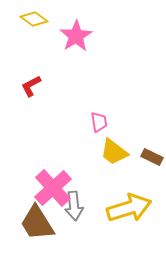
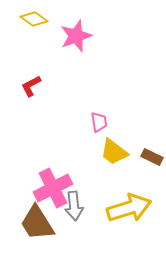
pink star: rotated 12 degrees clockwise
pink cross: rotated 15 degrees clockwise
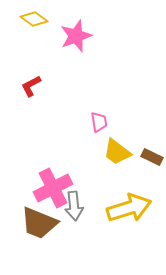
yellow trapezoid: moved 3 px right
brown trapezoid: moved 2 px right; rotated 36 degrees counterclockwise
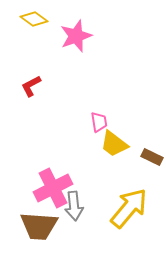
yellow trapezoid: moved 3 px left, 8 px up
yellow arrow: rotated 33 degrees counterclockwise
brown trapezoid: moved 3 px down; rotated 18 degrees counterclockwise
